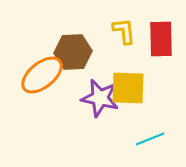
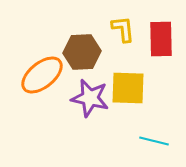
yellow L-shape: moved 1 px left, 2 px up
brown hexagon: moved 9 px right
purple star: moved 10 px left
cyan line: moved 4 px right, 2 px down; rotated 36 degrees clockwise
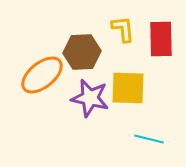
cyan line: moved 5 px left, 2 px up
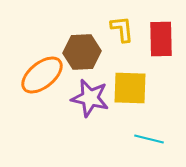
yellow L-shape: moved 1 px left
yellow square: moved 2 px right
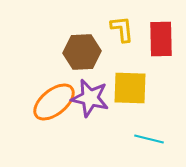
orange ellipse: moved 12 px right, 27 px down
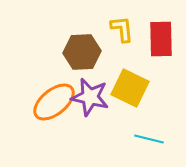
yellow square: rotated 24 degrees clockwise
purple star: moved 1 px up
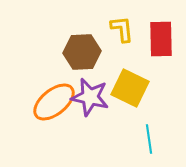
cyan line: rotated 68 degrees clockwise
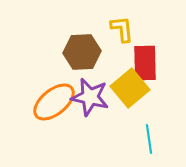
red rectangle: moved 16 px left, 24 px down
yellow square: rotated 24 degrees clockwise
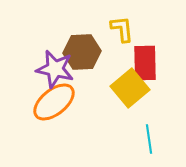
purple star: moved 35 px left, 28 px up
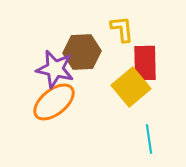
yellow square: moved 1 px right, 1 px up
